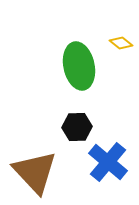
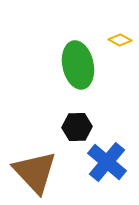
yellow diamond: moved 1 px left, 3 px up; rotated 10 degrees counterclockwise
green ellipse: moved 1 px left, 1 px up
blue cross: moved 1 px left
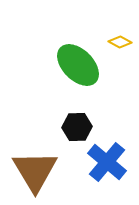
yellow diamond: moved 2 px down
green ellipse: rotated 33 degrees counterclockwise
brown triangle: moved 1 px up; rotated 12 degrees clockwise
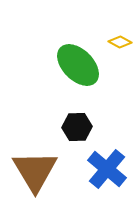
blue cross: moved 7 px down
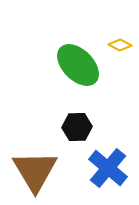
yellow diamond: moved 3 px down
blue cross: moved 1 px right, 1 px up
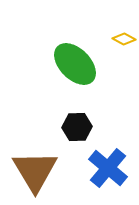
yellow diamond: moved 4 px right, 6 px up
green ellipse: moved 3 px left, 1 px up
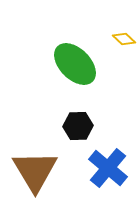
yellow diamond: rotated 15 degrees clockwise
black hexagon: moved 1 px right, 1 px up
